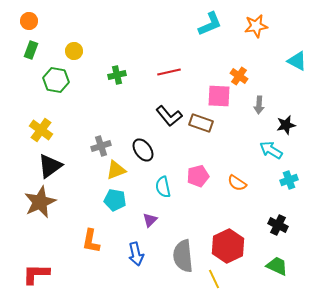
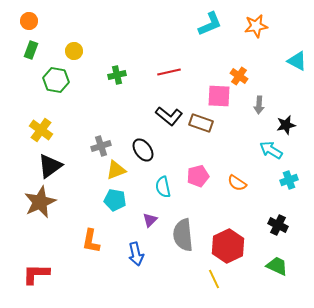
black L-shape: rotated 12 degrees counterclockwise
gray semicircle: moved 21 px up
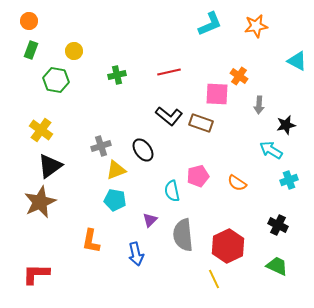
pink square: moved 2 px left, 2 px up
cyan semicircle: moved 9 px right, 4 px down
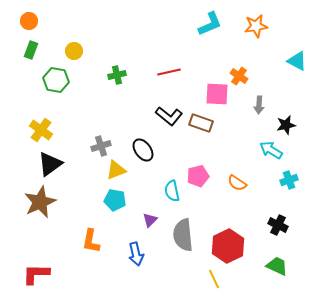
black triangle: moved 2 px up
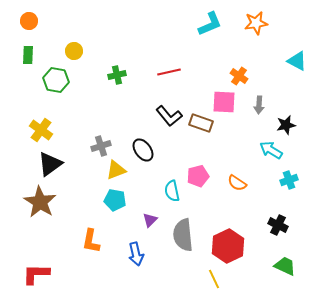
orange star: moved 3 px up
green rectangle: moved 3 px left, 5 px down; rotated 18 degrees counterclockwise
pink square: moved 7 px right, 8 px down
black L-shape: rotated 12 degrees clockwise
brown star: rotated 16 degrees counterclockwise
green trapezoid: moved 8 px right
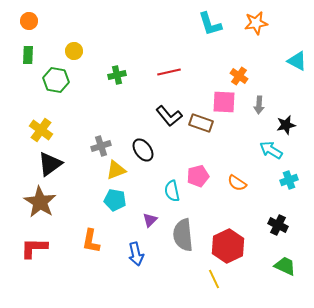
cyan L-shape: rotated 96 degrees clockwise
red L-shape: moved 2 px left, 26 px up
